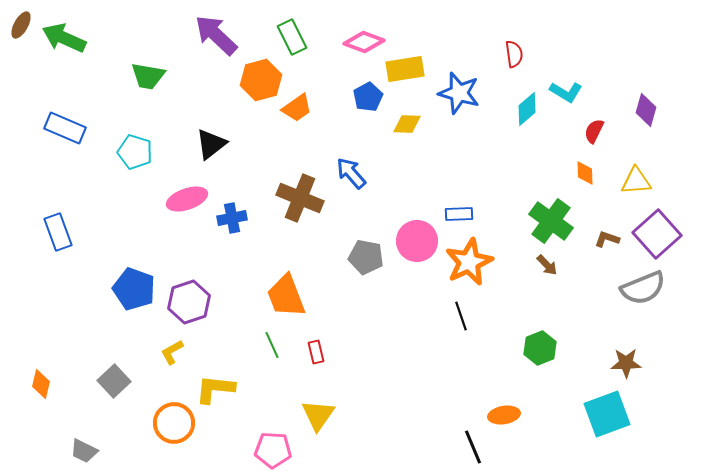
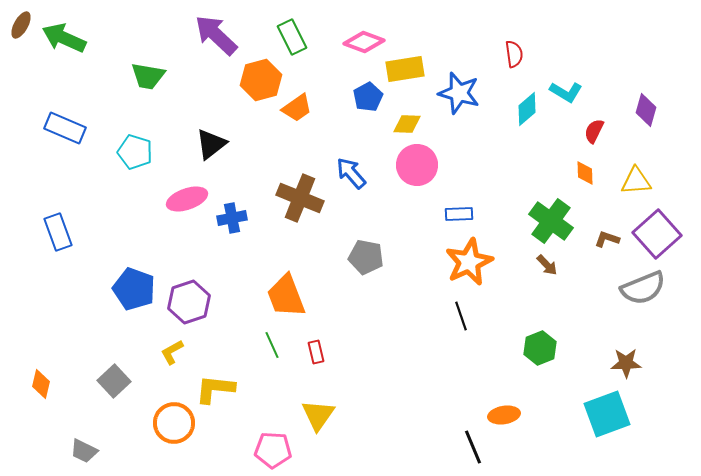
pink circle at (417, 241): moved 76 px up
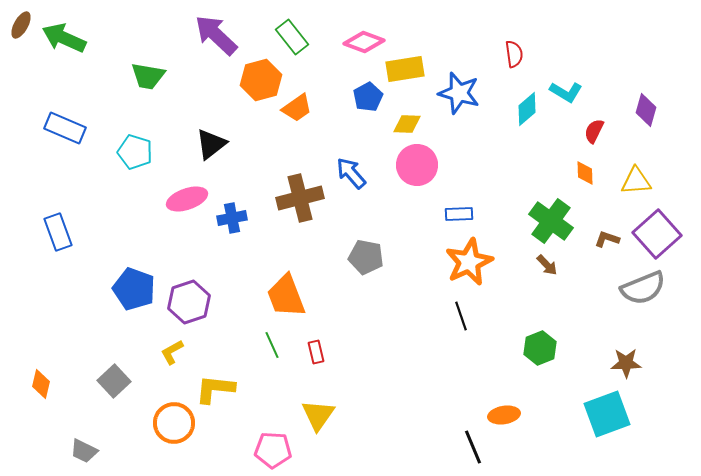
green rectangle at (292, 37): rotated 12 degrees counterclockwise
brown cross at (300, 198): rotated 36 degrees counterclockwise
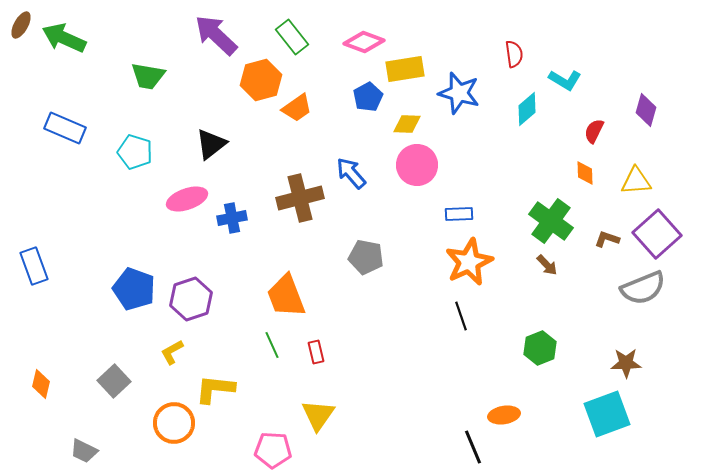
cyan L-shape at (566, 92): moved 1 px left, 12 px up
blue rectangle at (58, 232): moved 24 px left, 34 px down
purple hexagon at (189, 302): moved 2 px right, 3 px up
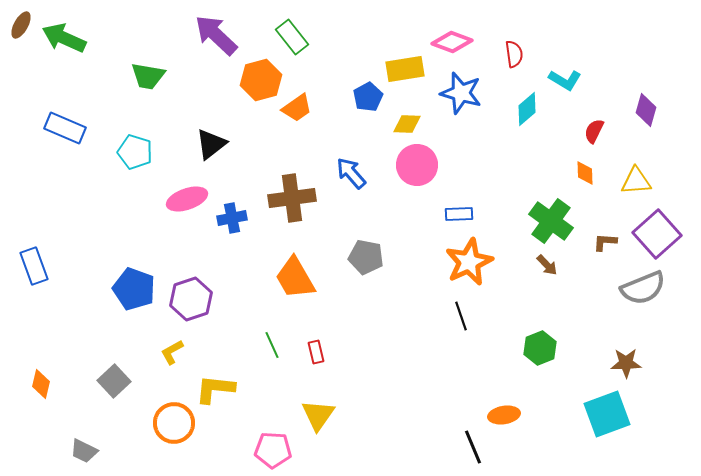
pink diamond at (364, 42): moved 88 px right
blue star at (459, 93): moved 2 px right
brown cross at (300, 198): moved 8 px left; rotated 6 degrees clockwise
brown L-shape at (607, 239): moved 2 px left, 3 px down; rotated 15 degrees counterclockwise
orange trapezoid at (286, 296): moved 9 px right, 18 px up; rotated 9 degrees counterclockwise
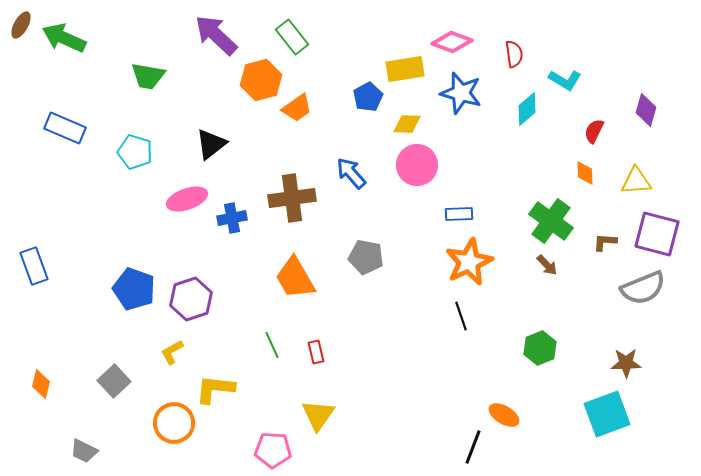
purple square at (657, 234): rotated 33 degrees counterclockwise
orange ellipse at (504, 415): rotated 40 degrees clockwise
black line at (473, 447): rotated 44 degrees clockwise
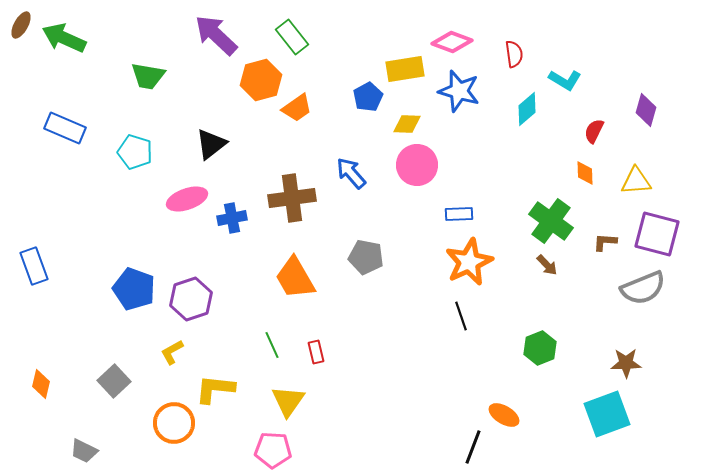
blue star at (461, 93): moved 2 px left, 2 px up
yellow triangle at (318, 415): moved 30 px left, 14 px up
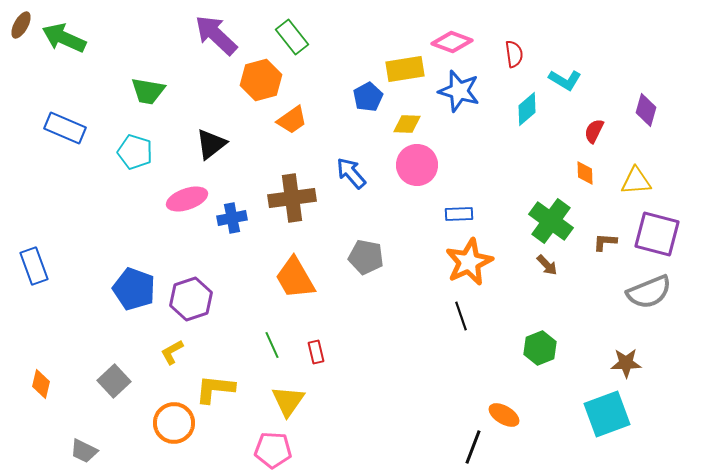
green trapezoid at (148, 76): moved 15 px down
orange trapezoid at (297, 108): moved 5 px left, 12 px down
gray semicircle at (643, 288): moved 6 px right, 4 px down
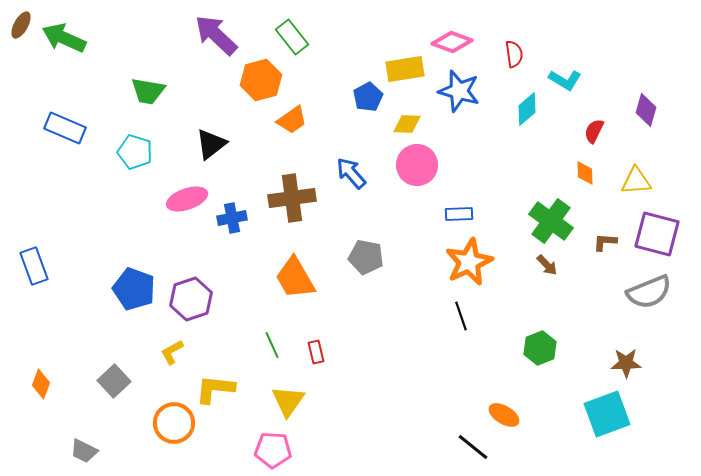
orange diamond at (41, 384): rotated 8 degrees clockwise
black line at (473, 447): rotated 72 degrees counterclockwise
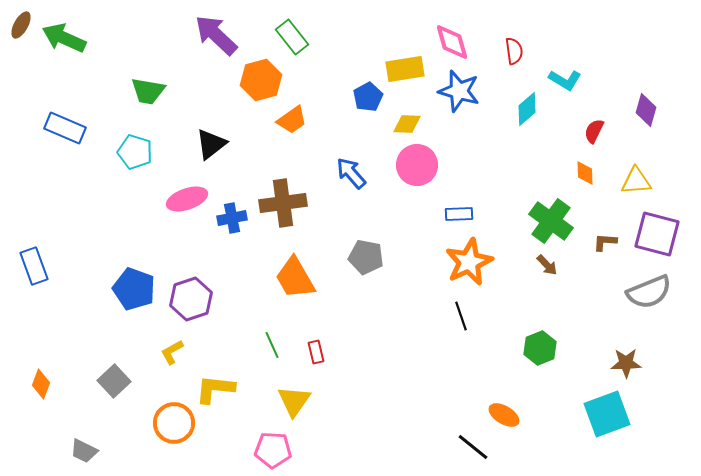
pink diamond at (452, 42): rotated 54 degrees clockwise
red semicircle at (514, 54): moved 3 px up
brown cross at (292, 198): moved 9 px left, 5 px down
yellow triangle at (288, 401): moved 6 px right
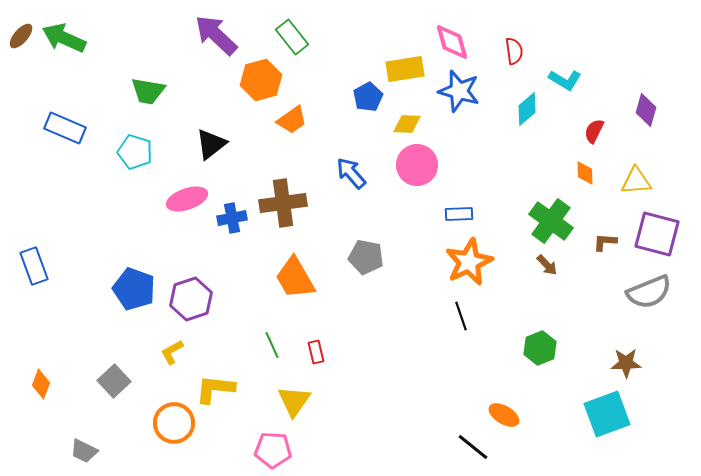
brown ellipse at (21, 25): moved 11 px down; rotated 12 degrees clockwise
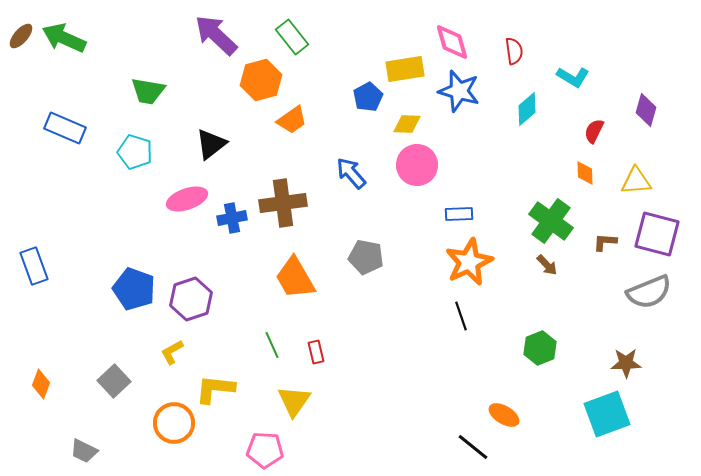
cyan L-shape at (565, 80): moved 8 px right, 3 px up
pink pentagon at (273, 450): moved 8 px left
